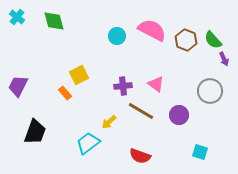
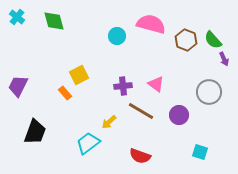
pink semicircle: moved 1 px left, 6 px up; rotated 12 degrees counterclockwise
gray circle: moved 1 px left, 1 px down
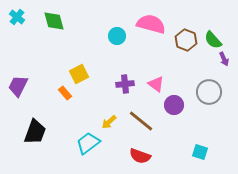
yellow square: moved 1 px up
purple cross: moved 2 px right, 2 px up
brown line: moved 10 px down; rotated 8 degrees clockwise
purple circle: moved 5 px left, 10 px up
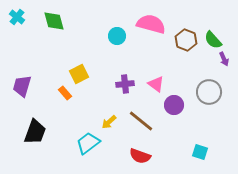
purple trapezoid: moved 4 px right; rotated 10 degrees counterclockwise
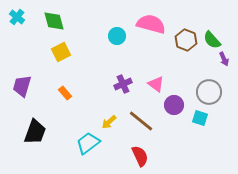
green semicircle: moved 1 px left
yellow square: moved 18 px left, 22 px up
purple cross: moved 2 px left; rotated 18 degrees counterclockwise
cyan square: moved 34 px up
red semicircle: rotated 135 degrees counterclockwise
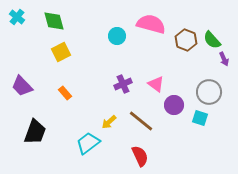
purple trapezoid: rotated 60 degrees counterclockwise
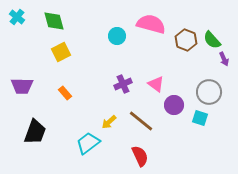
purple trapezoid: rotated 45 degrees counterclockwise
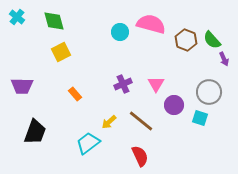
cyan circle: moved 3 px right, 4 px up
pink triangle: rotated 24 degrees clockwise
orange rectangle: moved 10 px right, 1 px down
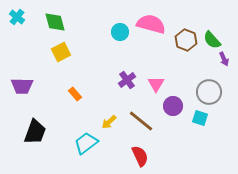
green diamond: moved 1 px right, 1 px down
purple cross: moved 4 px right, 4 px up; rotated 12 degrees counterclockwise
purple circle: moved 1 px left, 1 px down
cyan trapezoid: moved 2 px left
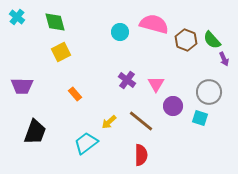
pink semicircle: moved 3 px right
purple cross: rotated 18 degrees counterclockwise
red semicircle: moved 1 px right, 1 px up; rotated 25 degrees clockwise
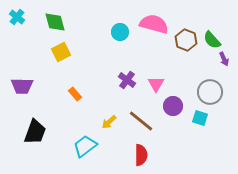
gray circle: moved 1 px right
cyan trapezoid: moved 1 px left, 3 px down
